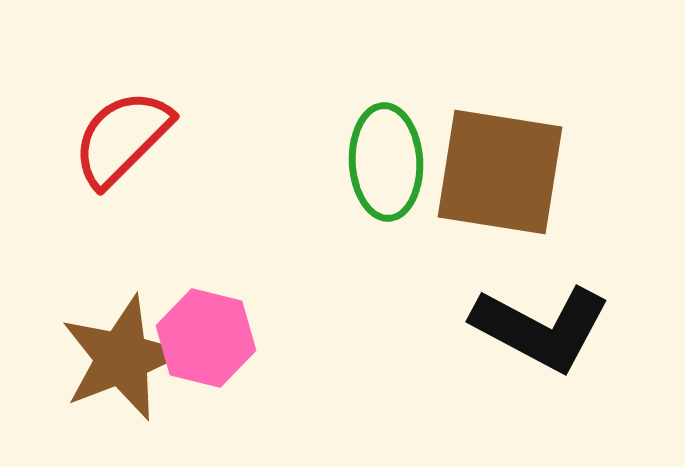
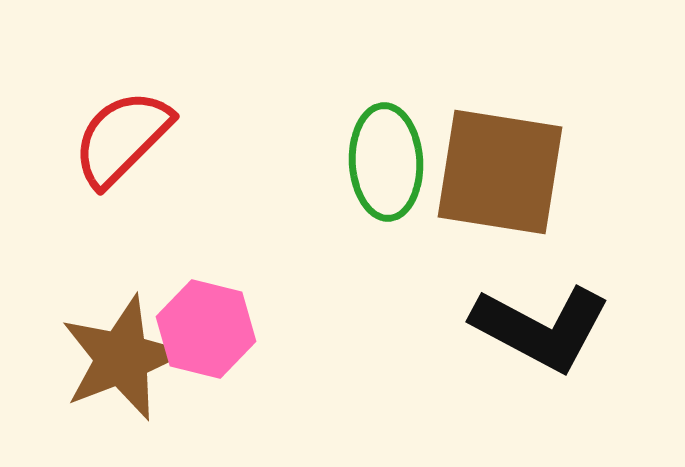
pink hexagon: moved 9 px up
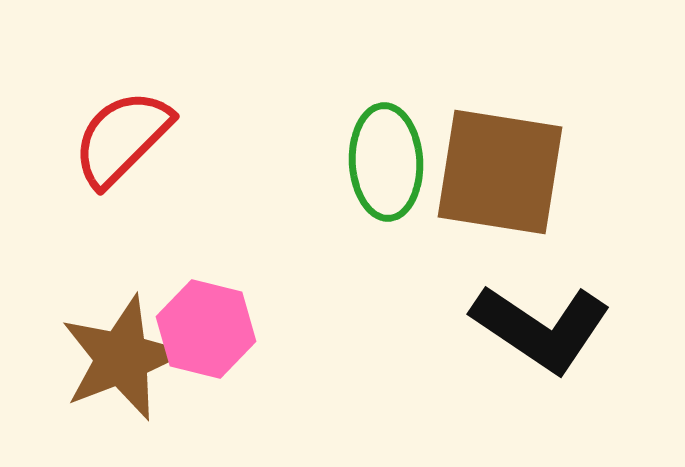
black L-shape: rotated 6 degrees clockwise
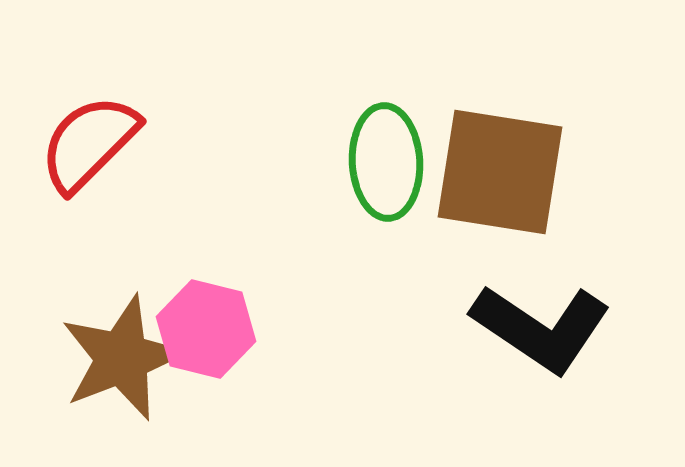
red semicircle: moved 33 px left, 5 px down
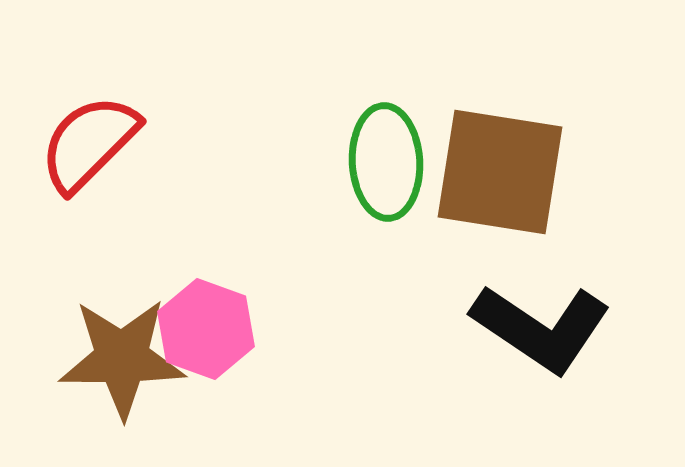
pink hexagon: rotated 6 degrees clockwise
brown star: rotated 21 degrees clockwise
